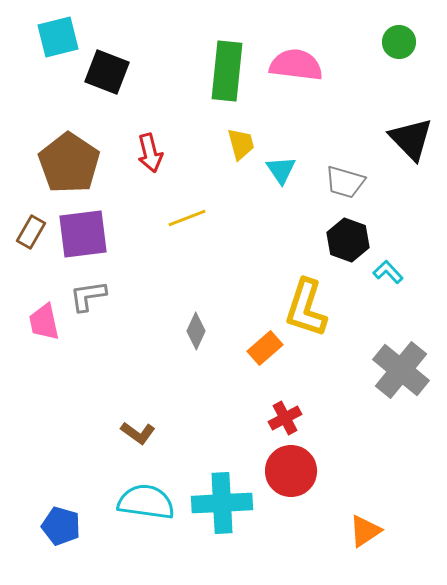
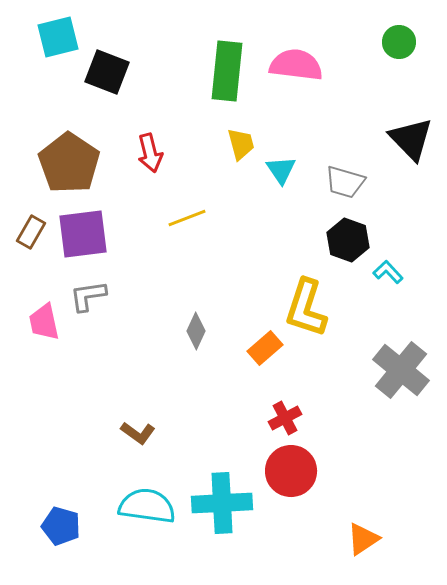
cyan semicircle: moved 1 px right, 4 px down
orange triangle: moved 2 px left, 8 px down
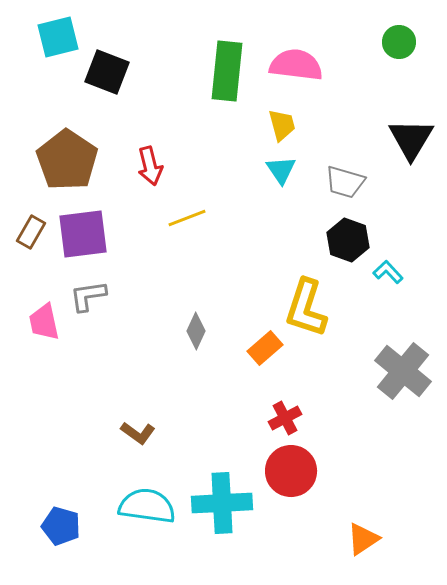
black triangle: rotated 15 degrees clockwise
yellow trapezoid: moved 41 px right, 19 px up
red arrow: moved 13 px down
brown pentagon: moved 2 px left, 3 px up
gray cross: moved 2 px right, 1 px down
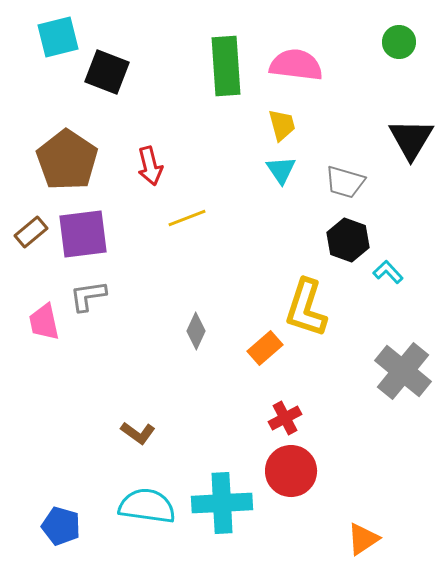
green rectangle: moved 1 px left, 5 px up; rotated 10 degrees counterclockwise
brown rectangle: rotated 20 degrees clockwise
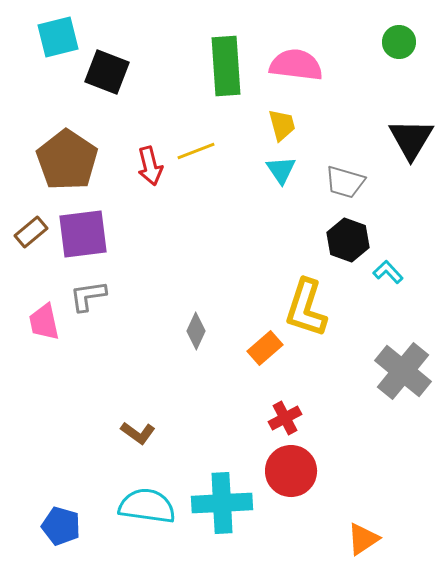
yellow line: moved 9 px right, 67 px up
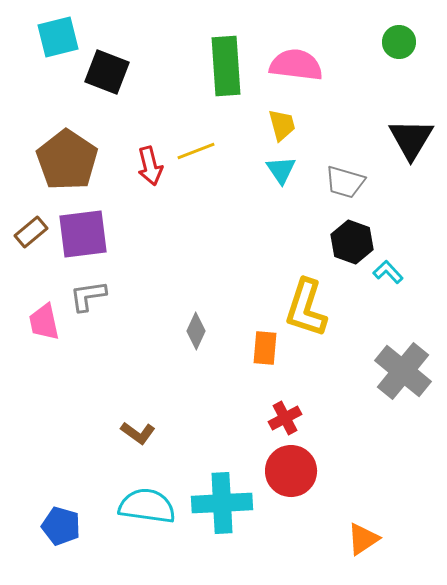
black hexagon: moved 4 px right, 2 px down
orange rectangle: rotated 44 degrees counterclockwise
